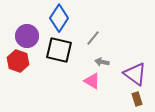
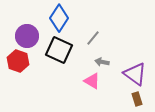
black square: rotated 12 degrees clockwise
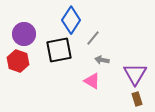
blue diamond: moved 12 px right, 2 px down
purple circle: moved 3 px left, 2 px up
black square: rotated 36 degrees counterclockwise
gray arrow: moved 2 px up
purple triangle: rotated 25 degrees clockwise
